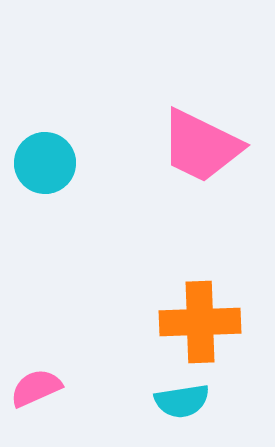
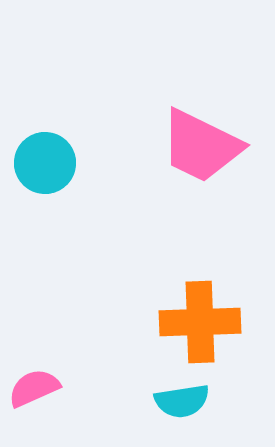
pink semicircle: moved 2 px left
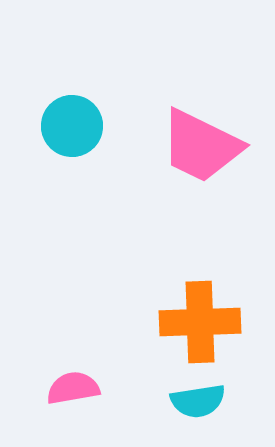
cyan circle: moved 27 px right, 37 px up
pink semicircle: moved 39 px right; rotated 14 degrees clockwise
cyan semicircle: moved 16 px right
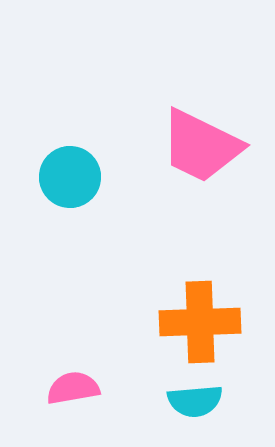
cyan circle: moved 2 px left, 51 px down
cyan semicircle: moved 3 px left; rotated 4 degrees clockwise
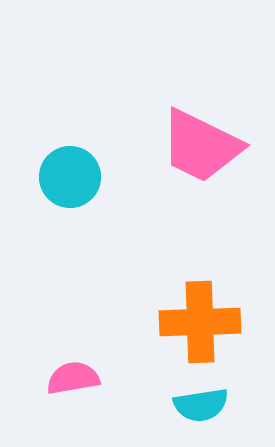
pink semicircle: moved 10 px up
cyan semicircle: moved 6 px right, 4 px down; rotated 4 degrees counterclockwise
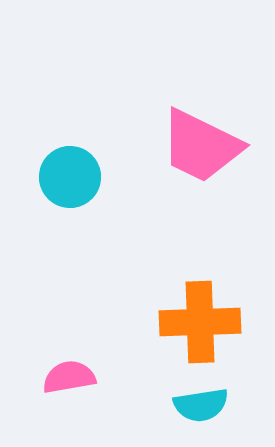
pink semicircle: moved 4 px left, 1 px up
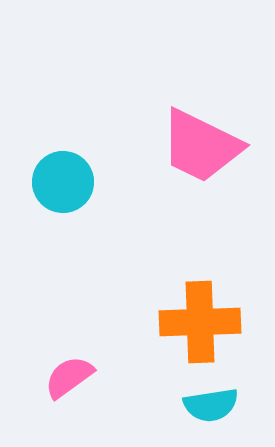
cyan circle: moved 7 px left, 5 px down
pink semicircle: rotated 26 degrees counterclockwise
cyan semicircle: moved 10 px right
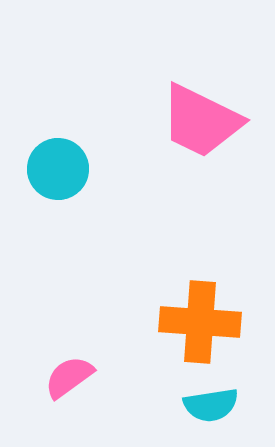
pink trapezoid: moved 25 px up
cyan circle: moved 5 px left, 13 px up
orange cross: rotated 6 degrees clockwise
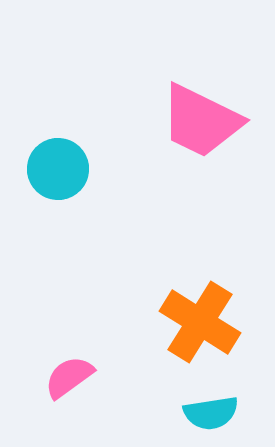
orange cross: rotated 28 degrees clockwise
cyan semicircle: moved 8 px down
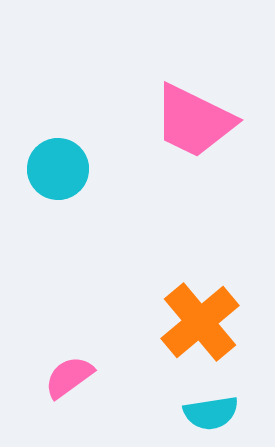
pink trapezoid: moved 7 px left
orange cross: rotated 18 degrees clockwise
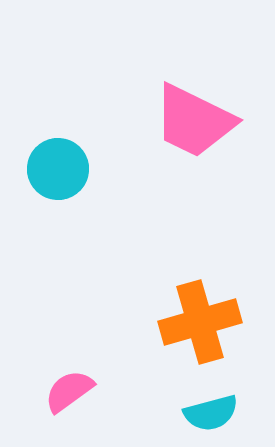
orange cross: rotated 24 degrees clockwise
pink semicircle: moved 14 px down
cyan semicircle: rotated 6 degrees counterclockwise
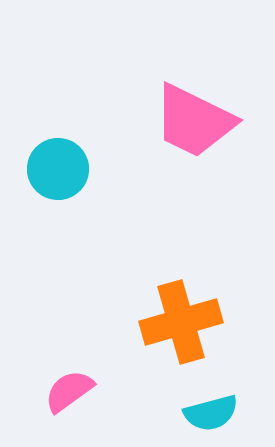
orange cross: moved 19 px left
